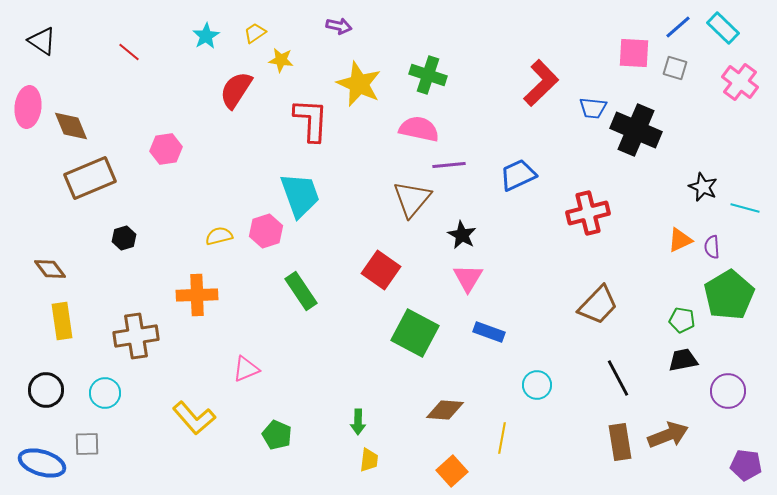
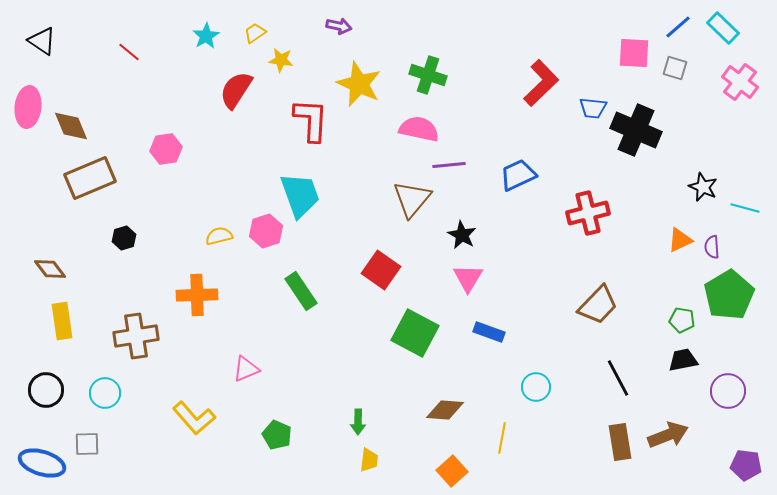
cyan circle at (537, 385): moved 1 px left, 2 px down
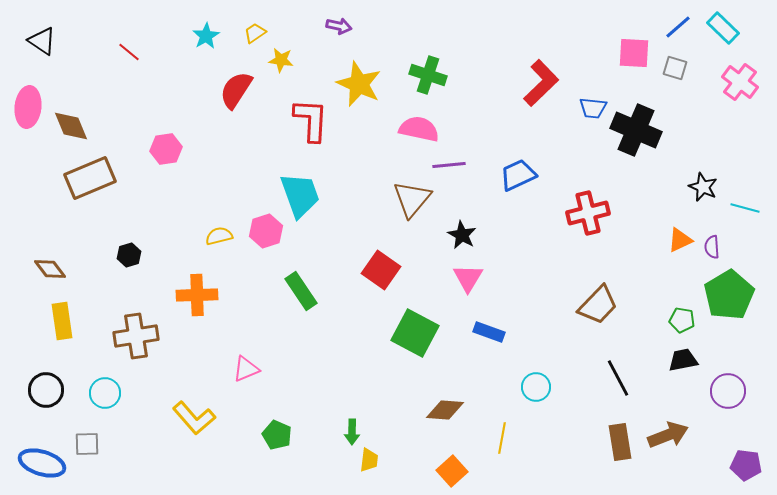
black hexagon at (124, 238): moved 5 px right, 17 px down
green arrow at (358, 422): moved 6 px left, 10 px down
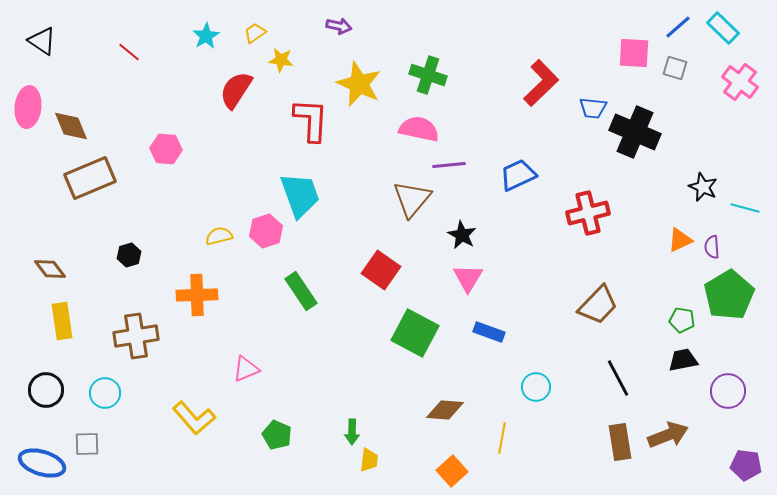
black cross at (636, 130): moved 1 px left, 2 px down
pink hexagon at (166, 149): rotated 12 degrees clockwise
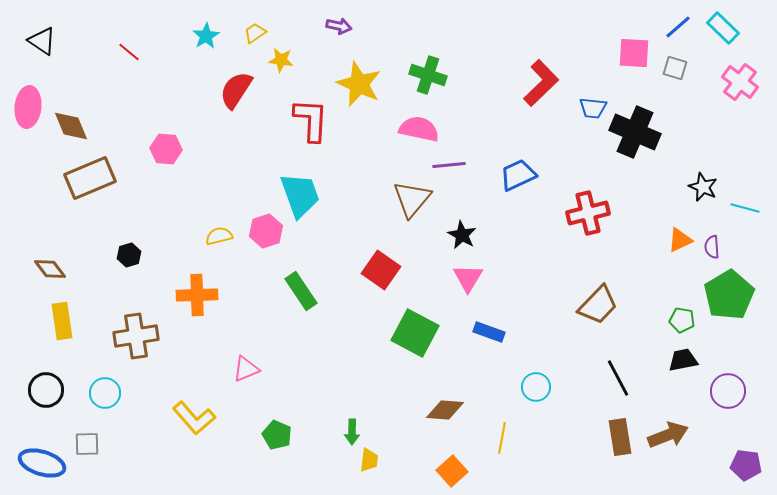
brown rectangle at (620, 442): moved 5 px up
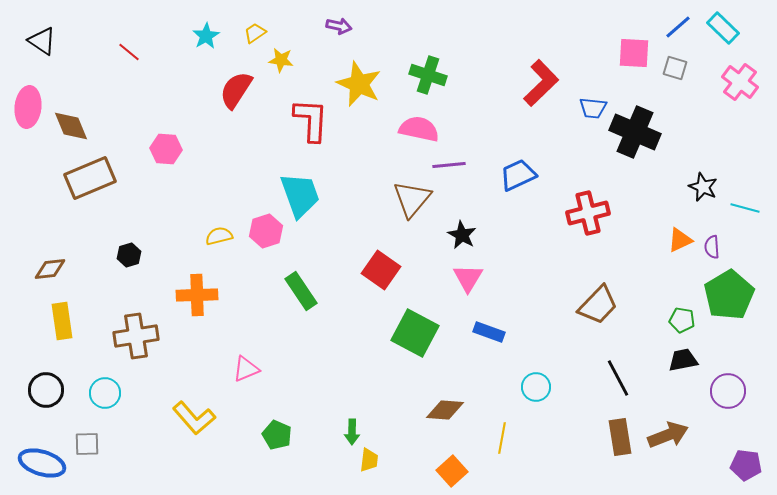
brown diamond at (50, 269): rotated 60 degrees counterclockwise
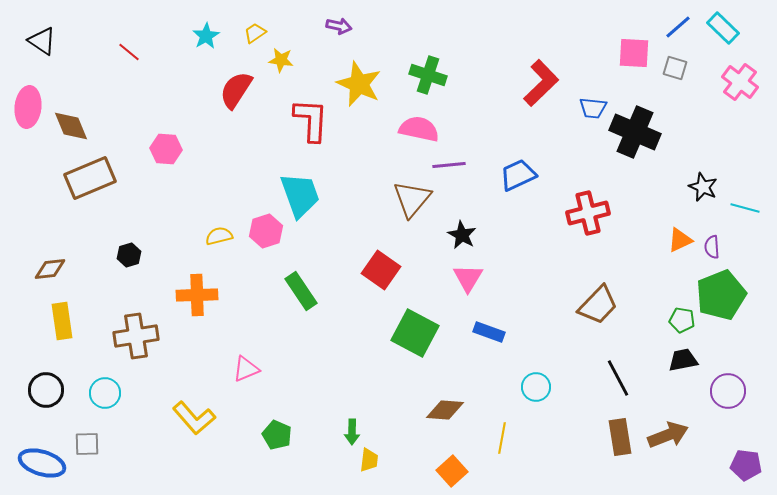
green pentagon at (729, 295): moved 8 px left; rotated 9 degrees clockwise
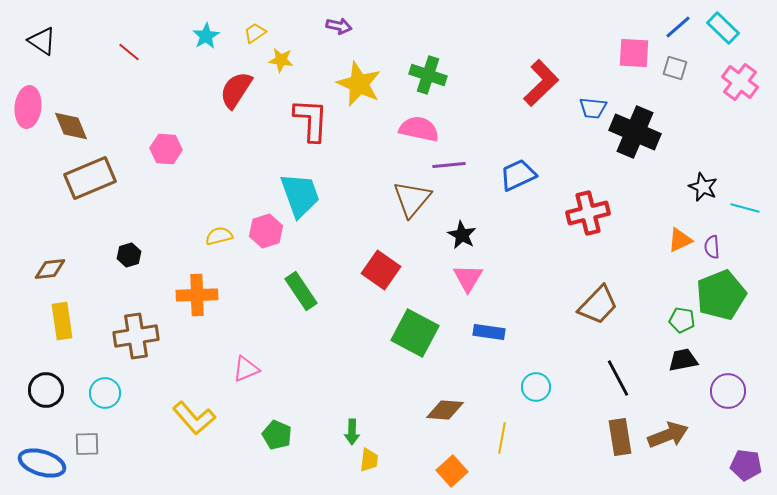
blue rectangle at (489, 332): rotated 12 degrees counterclockwise
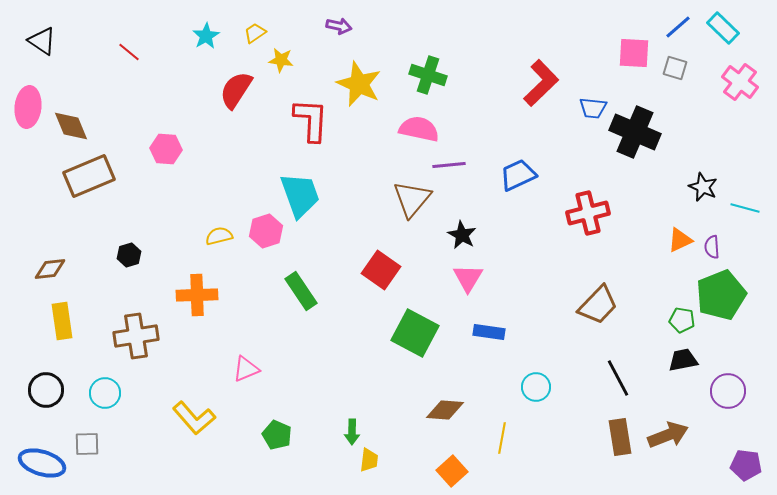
brown rectangle at (90, 178): moved 1 px left, 2 px up
